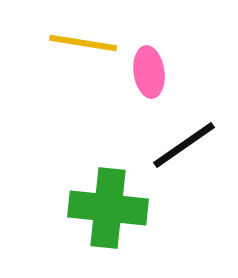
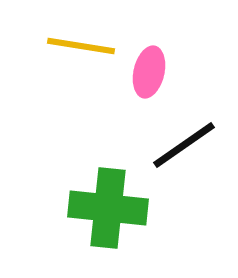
yellow line: moved 2 px left, 3 px down
pink ellipse: rotated 21 degrees clockwise
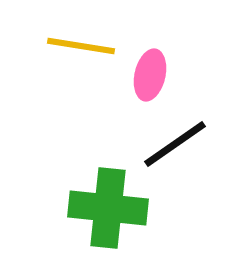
pink ellipse: moved 1 px right, 3 px down
black line: moved 9 px left, 1 px up
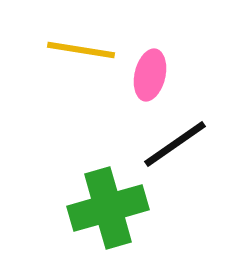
yellow line: moved 4 px down
green cross: rotated 22 degrees counterclockwise
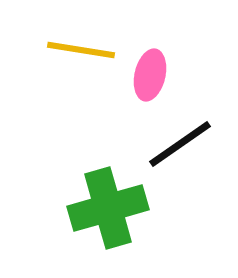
black line: moved 5 px right
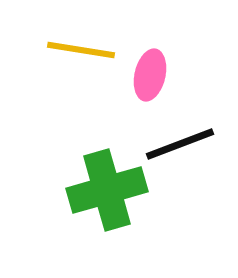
black line: rotated 14 degrees clockwise
green cross: moved 1 px left, 18 px up
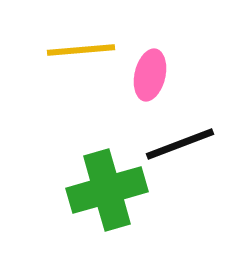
yellow line: rotated 14 degrees counterclockwise
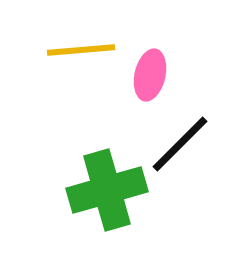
black line: rotated 24 degrees counterclockwise
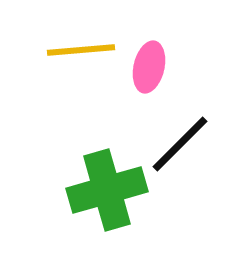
pink ellipse: moved 1 px left, 8 px up
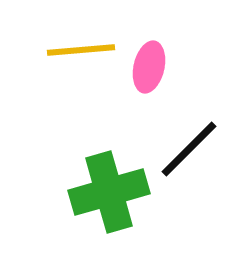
black line: moved 9 px right, 5 px down
green cross: moved 2 px right, 2 px down
